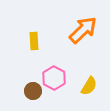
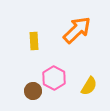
orange arrow: moved 6 px left
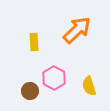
yellow rectangle: moved 1 px down
yellow semicircle: rotated 132 degrees clockwise
brown circle: moved 3 px left
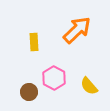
yellow semicircle: rotated 24 degrees counterclockwise
brown circle: moved 1 px left, 1 px down
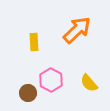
pink hexagon: moved 3 px left, 2 px down
yellow semicircle: moved 3 px up
brown circle: moved 1 px left, 1 px down
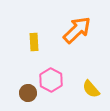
yellow semicircle: moved 2 px right, 6 px down
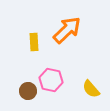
orange arrow: moved 10 px left
pink hexagon: rotated 15 degrees counterclockwise
brown circle: moved 2 px up
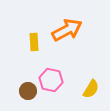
orange arrow: rotated 16 degrees clockwise
yellow semicircle: rotated 108 degrees counterclockwise
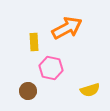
orange arrow: moved 2 px up
pink hexagon: moved 12 px up
yellow semicircle: moved 1 px left, 1 px down; rotated 42 degrees clockwise
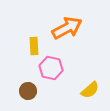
yellow rectangle: moved 4 px down
yellow semicircle: rotated 24 degrees counterclockwise
